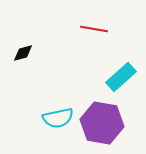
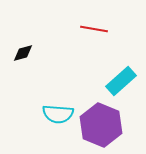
cyan rectangle: moved 4 px down
cyan semicircle: moved 4 px up; rotated 16 degrees clockwise
purple hexagon: moved 1 px left, 2 px down; rotated 12 degrees clockwise
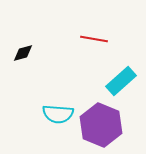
red line: moved 10 px down
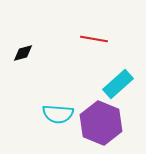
cyan rectangle: moved 3 px left, 3 px down
purple hexagon: moved 2 px up
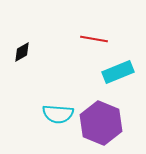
black diamond: moved 1 px left, 1 px up; rotated 15 degrees counterclockwise
cyan rectangle: moved 12 px up; rotated 20 degrees clockwise
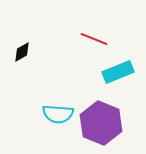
red line: rotated 12 degrees clockwise
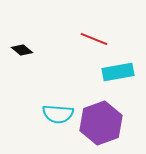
black diamond: moved 2 px up; rotated 70 degrees clockwise
cyan rectangle: rotated 12 degrees clockwise
purple hexagon: rotated 18 degrees clockwise
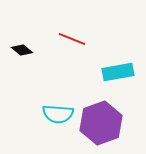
red line: moved 22 px left
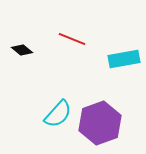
cyan rectangle: moved 6 px right, 13 px up
cyan semicircle: rotated 52 degrees counterclockwise
purple hexagon: moved 1 px left
